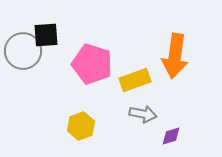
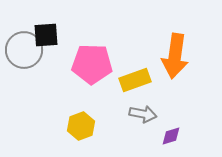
gray circle: moved 1 px right, 1 px up
pink pentagon: rotated 15 degrees counterclockwise
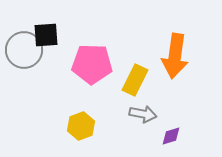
yellow rectangle: rotated 44 degrees counterclockwise
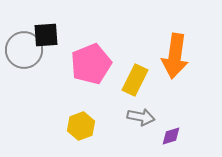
pink pentagon: moved 1 px left; rotated 24 degrees counterclockwise
gray arrow: moved 2 px left, 3 px down
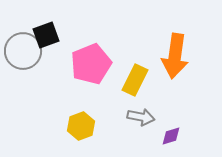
black square: rotated 16 degrees counterclockwise
gray circle: moved 1 px left, 1 px down
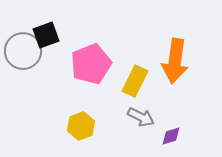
orange arrow: moved 5 px down
yellow rectangle: moved 1 px down
gray arrow: rotated 16 degrees clockwise
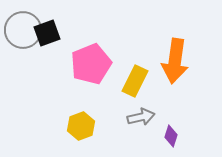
black square: moved 1 px right, 2 px up
gray circle: moved 21 px up
gray arrow: rotated 40 degrees counterclockwise
purple diamond: rotated 55 degrees counterclockwise
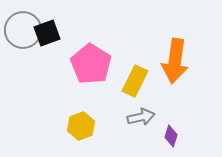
pink pentagon: rotated 18 degrees counterclockwise
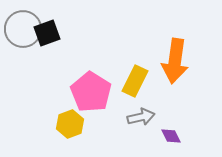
gray circle: moved 1 px up
pink pentagon: moved 28 px down
yellow hexagon: moved 11 px left, 2 px up
purple diamond: rotated 45 degrees counterclockwise
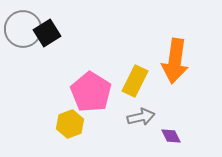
black square: rotated 12 degrees counterclockwise
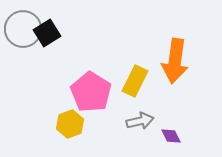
gray arrow: moved 1 px left, 4 px down
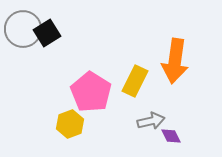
gray arrow: moved 11 px right
